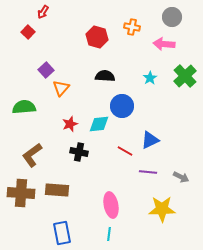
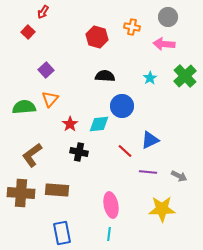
gray circle: moved 4 px left
orange triangle: moved 11 px left, 11 px down
red star: rotated 14 degrees counterclockwise
red line: rotated 14 degrees clockwise
gray arrow: moved 2 px left, 1 px up
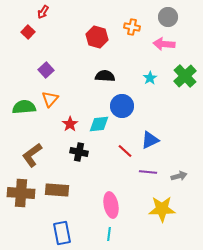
gray arrow: rotated 42 degrees counterclockwise
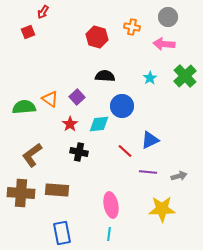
red square: rotated 24 degrees clockwise
purple square: moved 31 px right, 27 px down
orange triangle: rotated 36 degrees counterclockwise
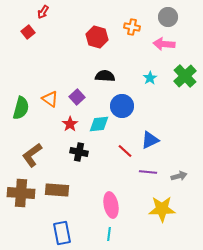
red square: rotated 16 degrees counterclockwise
green semicircle: moved 3 px left, 1 px down; rotated 110 degrees clockwise
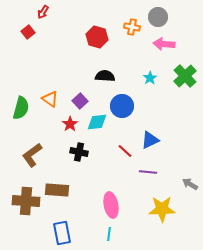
gray circle: moved 10 px left
purple square: moved 3 px right, 4 px down
cyan diamond: moved 2 px left, 2 px up
gray arrow: moved 11 px right, 8 px down; rotated 133 degrees counterclockwise
brown cross: moved 5 px right, 8 px down
